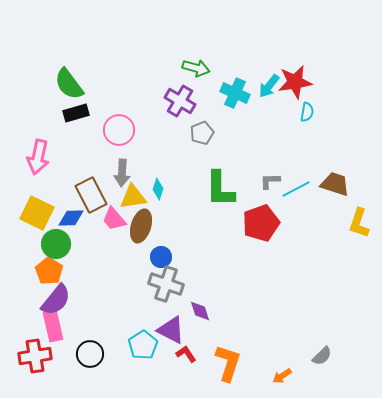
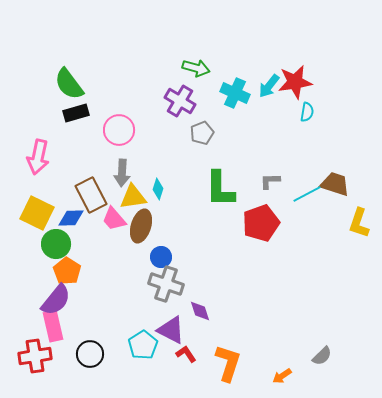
cyan line: moved 11 px right, 5 px down
orange pentagon: moved 18 px right
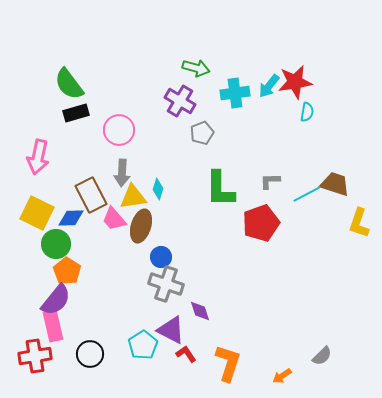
cyan cross: rotated 32 degrees counterclockwise
